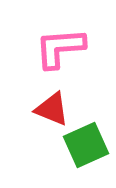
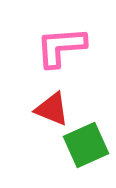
pink L-shape: moved 1 px right, 1 px up
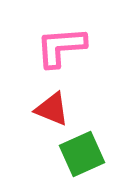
green square: moved 4 px left, 9 px down
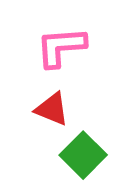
green square: moved 1 px right, 1 px down; rotated 21 degrees counterclockwise
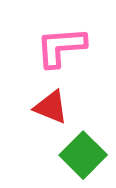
red triangle: moved 1 px left, 2 px up
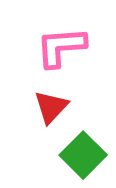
red triangle: rotated 51 degrees clockwise
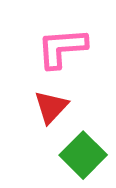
pink L-shape: moved 1 px right, 1 px down
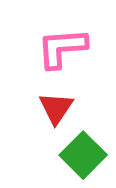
red triangle: moved 5 px right, 1 px down; rotated 9 degrees counterclockwise
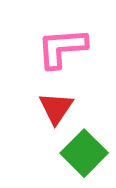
green square: moved 1 px right, 2 px up
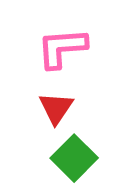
green square: moved 10 px left, 5 px down
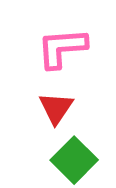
green square: moved 2 px down
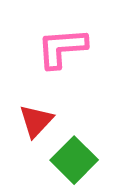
red triangle: moved 20 px left, 13 px down; rotated 9 degrees clockwise
